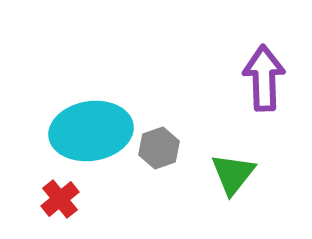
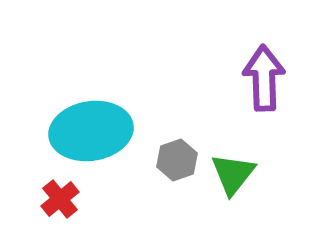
gray hexagon: moved 18 px right, 12 px down
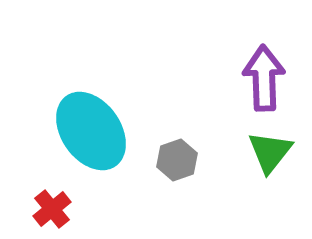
cyan ellipse: rotated 64 degrees clockwise
green triangle: moved 37 px right, 22 px up
red cross: moved 8 px left, 10 px down
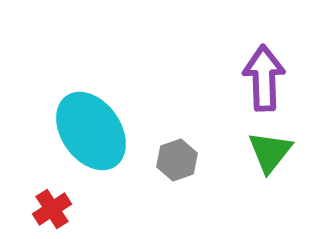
red cross: rotated 6 degrees clockwise
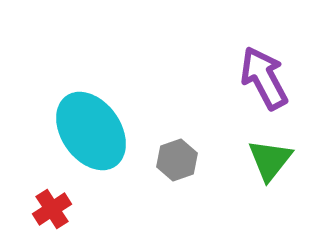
purple arrow: rotated 26 degrees counterclockwise
green triangle: moved 8 px down
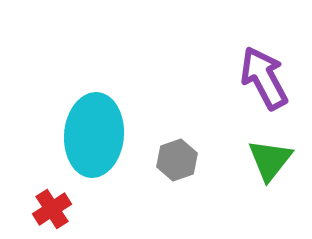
cyan ellipse: moved 3 px right, 4 px down; rotated 40 degrees clockwise
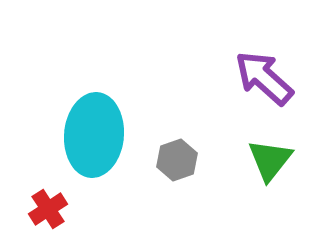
purple arrow: rotated 20 degrees counterclockwise
red cross: moved 4 px left
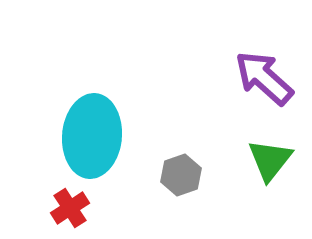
cyan ellipse: moved 2 px left, 1 px down
gray hexagon: moved 4 px right, 15 px down
red cross: moved 22 px right, 1 px up
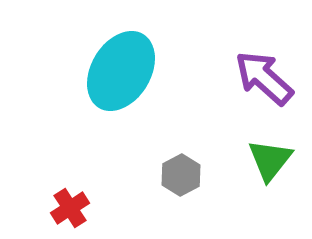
cyan ellipse: moved 29 px right, 65 px up; rotated 26 degrees clockwise
gray hexagon: rotated 9 degrees counterclockwise
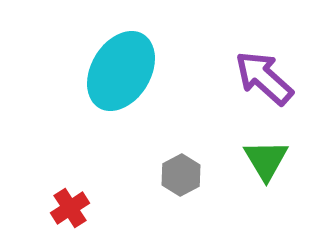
green triangle: moved 4 px left; rotated 9 degrees counterclockwise
